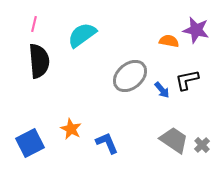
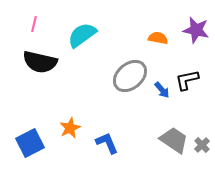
orange semicircle: moved 11 px left, 3 px up
black semicircle: moved 1 px right, 1 px down; rotated 108 degrees clockwise
orange star: moved 1 px left, 1 px up; rotated 20 degrees clockwise
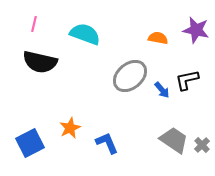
cyan semicircle: moved 3 px right, 1 px up; rotated 56 degrees clockwise
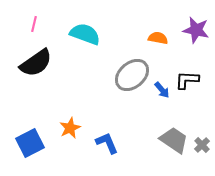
black semicircle: moved 4 px left, 1 px down; rotated 48 degrees counterclockwise
gray ellipse: moved 2 px right, 1 px up
black L-shape: rotated 15 degrees clockwise
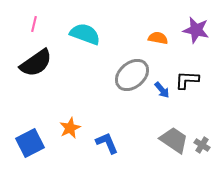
gray cross: rotated 14 degrees counterclockwise
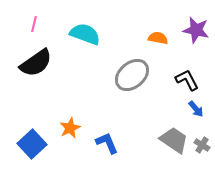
black L-shape: rotated 60 degrees clockwise
blue arrow: moved 34 px right, 19 px down
blue square: moved 2 px right, 1 px down; rotated 16 degrees counterclockwise
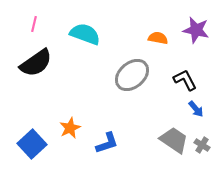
black L-shape: moved 2 px left
blue L-shape: rotated 95 degrees clockwise
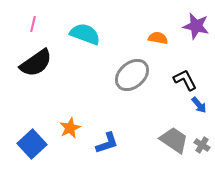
pink line: moved 1 px left
purple star: moved 4 px up
blue arrow: moved 3 px right, 4 px up
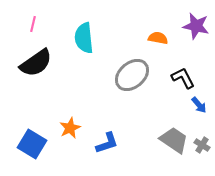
cyan semicircle: moved 1 px left, 4 px down; rotated 116 degrees counterclockwise
black L-shape: moved 2 px left, 2 px up
blue square: rotated 16 degrees counterclockwise
